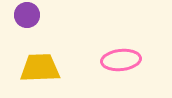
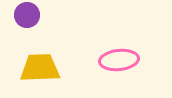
pink ellipse: moved 2 px left
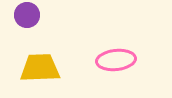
pink ellipse: moved 3 px left
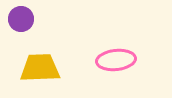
purple circle: moved 6 px left, 4 px down
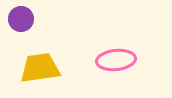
yellow trapezoid: rotated 6 degrees counterclockwise
